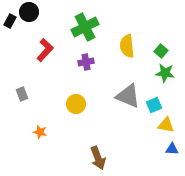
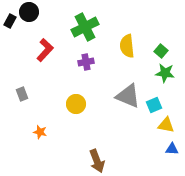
brown arrow: moved 1 px left, 3 px down
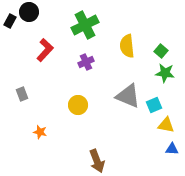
green cross: moved 2 px up
purple cross: rotated 14 degrees counterclockwise
yellow circle: moved 2 px right, 1 px down
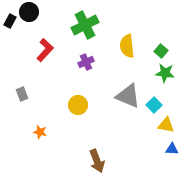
cyan square: rotated 21 degrees counterclockwise
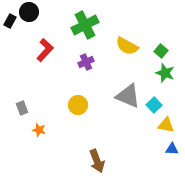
yellow semicircle: rotated 55 degrees counterclockwise
green star: rotated 12 degrees clockwise
gray rectangle: moved 14 px down
orange star: moved 1 px left, 2 px up
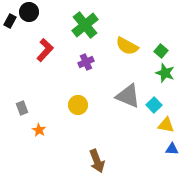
green cross: rotated 12 degrees counterclockwise
orange star: rotated 16 degrees clockwise
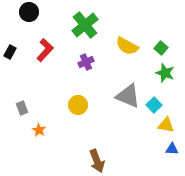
black rectangle: moved 31 px down
green square: moved 3 px up
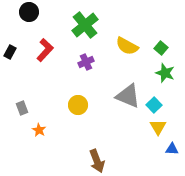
yellow triangle: moved 8 px left, 2 px down; rotated 48 degrees clockwise
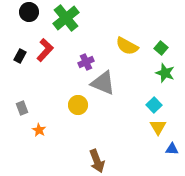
green cross: moved 19 px left, 7 px up
black rectangle: moved 10 px right, 4 px down
gray triangle: moved 25 px left, 13 px up
